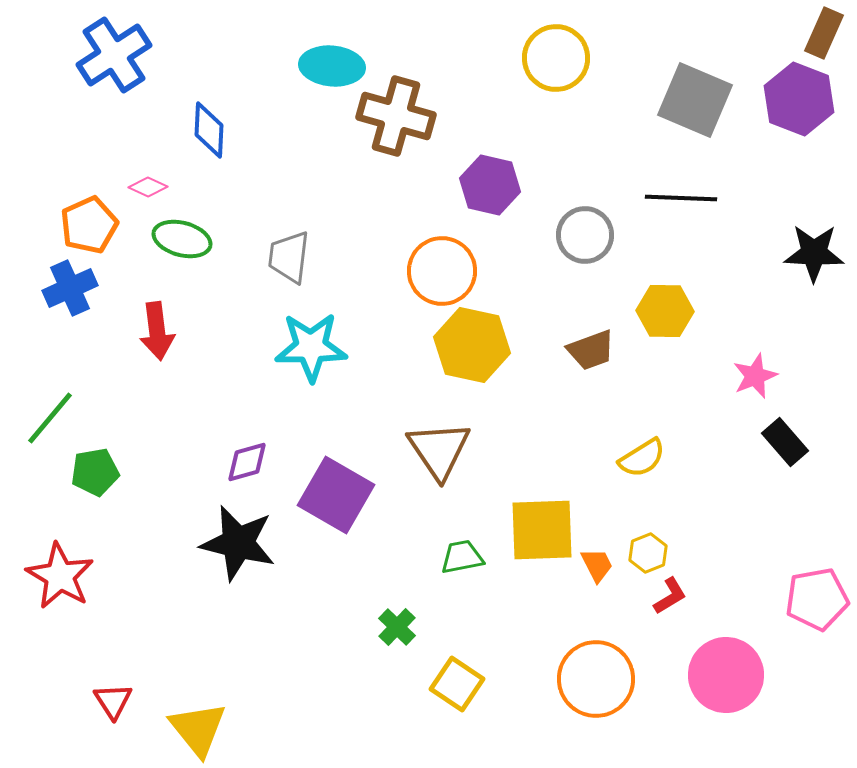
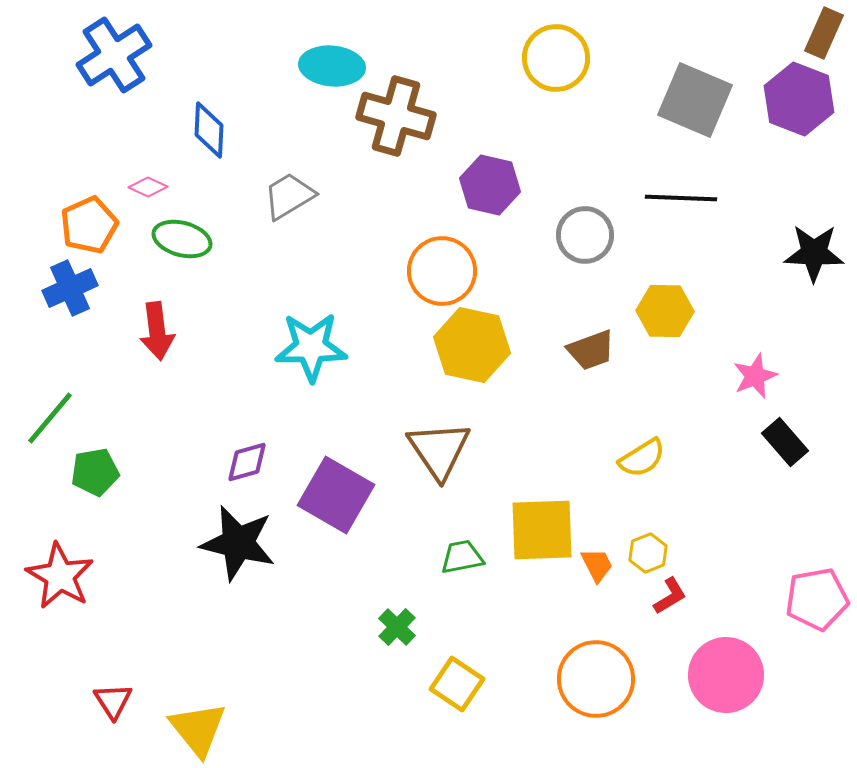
gray trapezoid at (289, 257): moved 61 px up; rotated 52 degrees clockwise
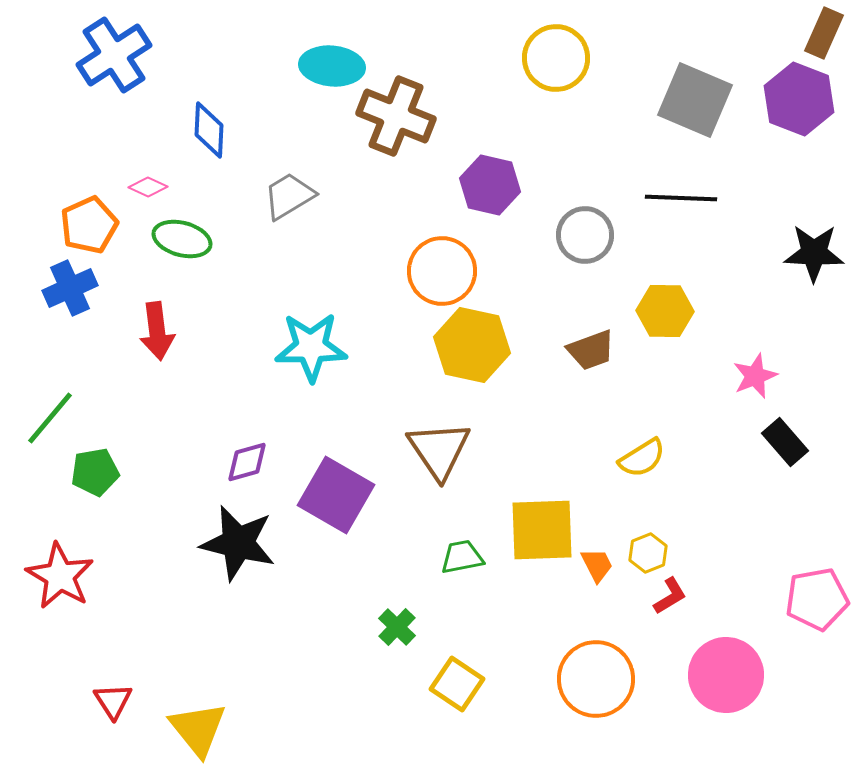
brown cross at (396, 116): rotated 6 degrees clockwise
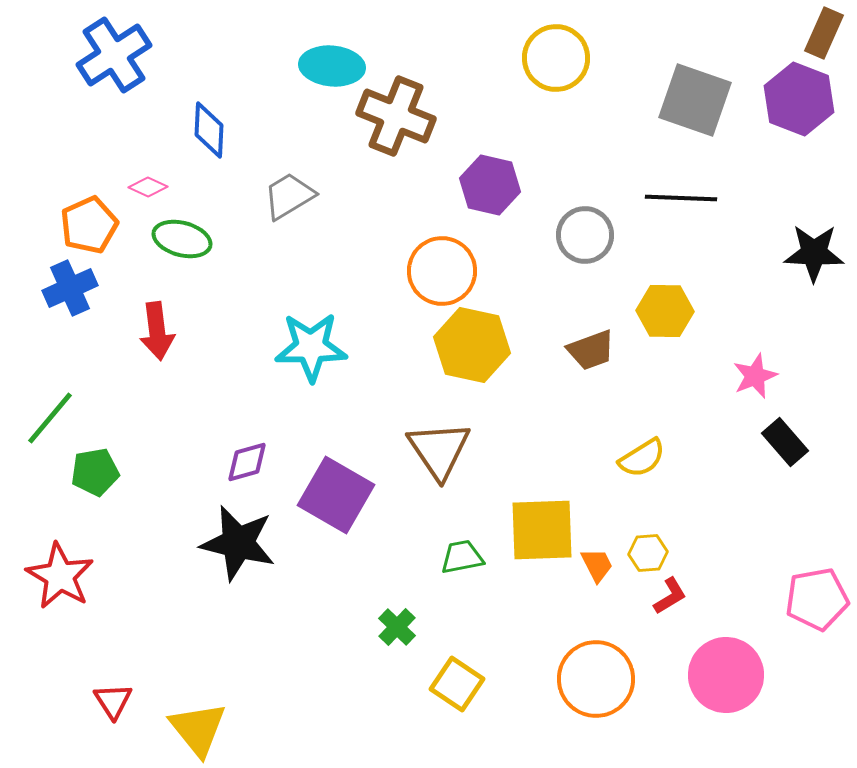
gray square at (695, 100): rotated 4 degrees counterclockwise
yellow hexagon at (648, 553): rotated 18 degrees clockwise
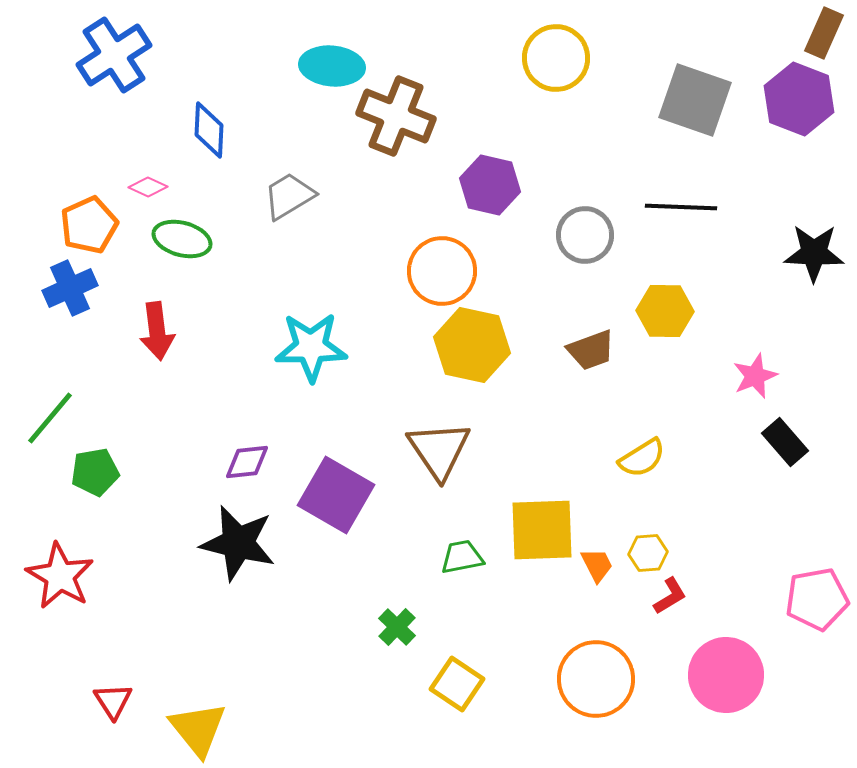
black line at (681, 198): moved 9 px down
purple diamond at (247, 462): rotated 9 degrees clockwise
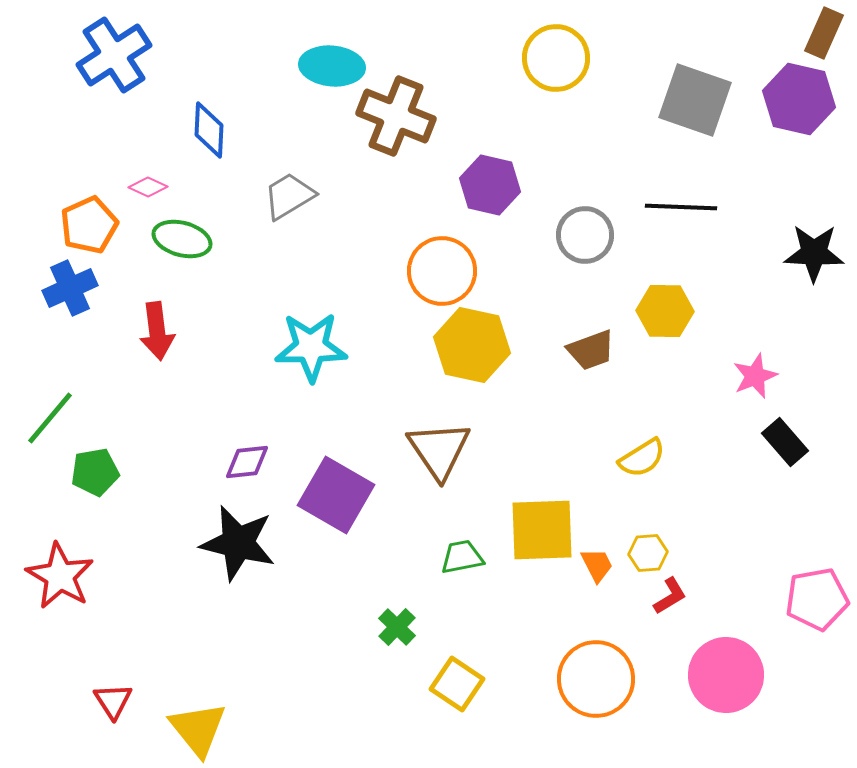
purple hexagon at (799, 99): rotated 8 degrees counterclockwise
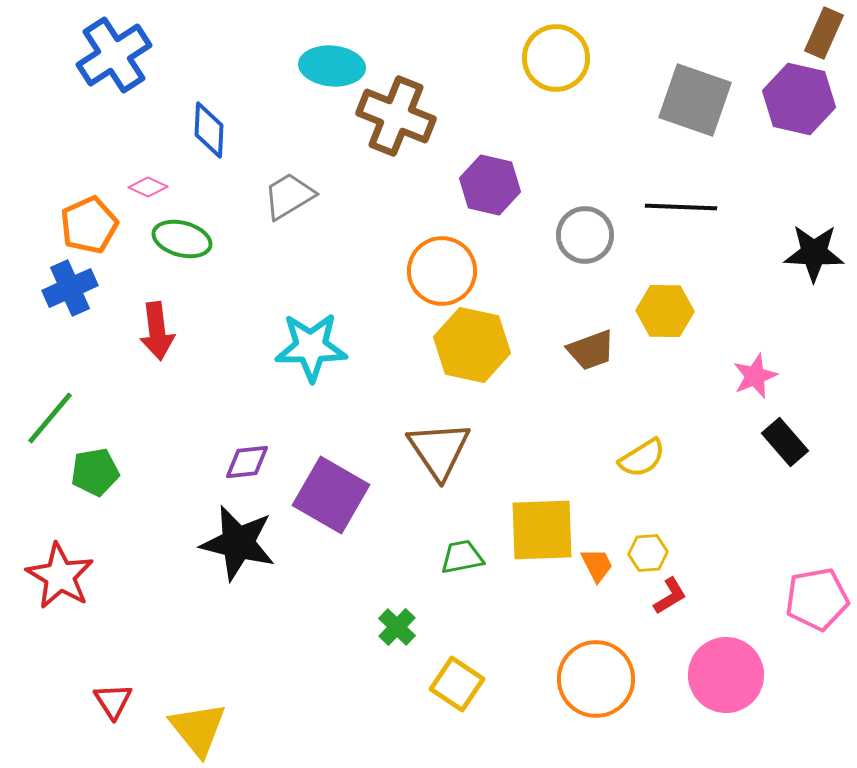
purple square at (336, 495): moved 5 px left
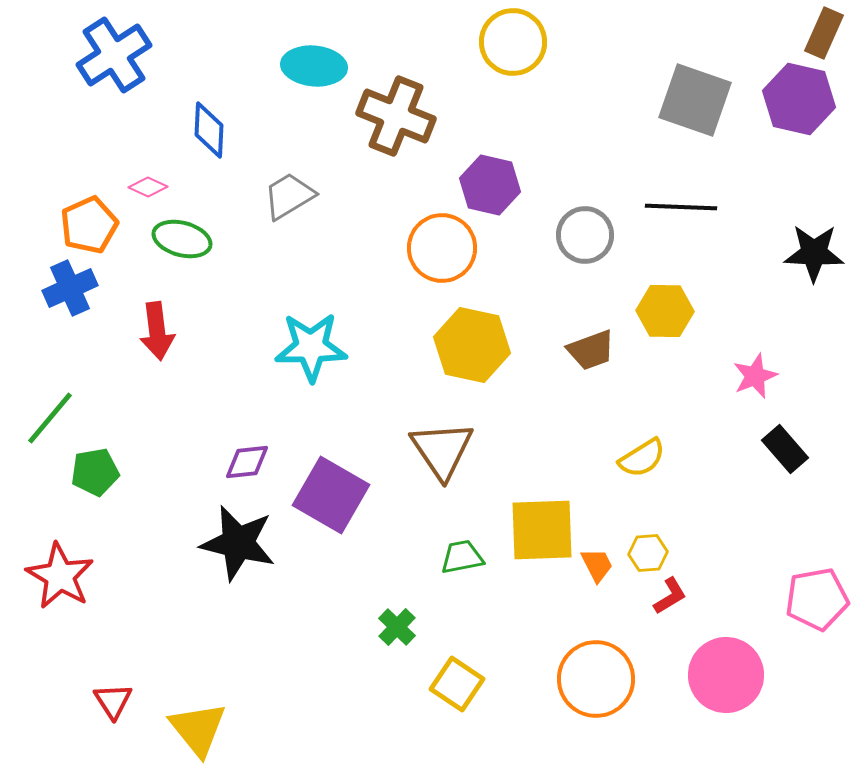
yellow circle at (556, 58): moved 43 px left, 16 px up
cyan ellipse at (332, 66): moved 18 px left
orange circle at (442, 271): moved 23 px up
black rectangle at (785, 442): moved 7 px down
brown triangle at (439, 450): moved 3 px right
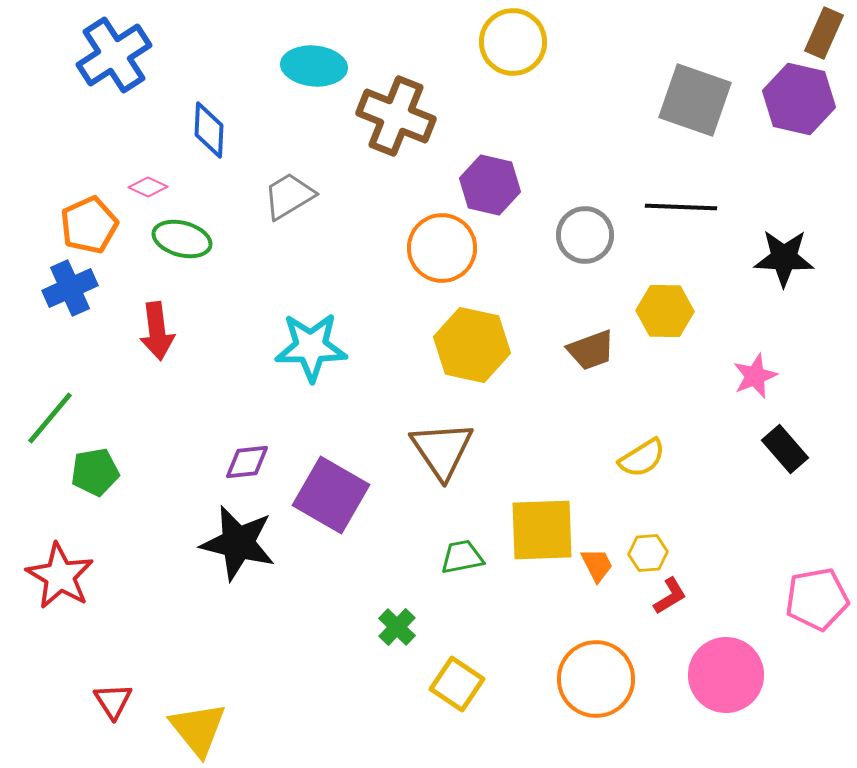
black star at (814, 253): moved 30 px left, 5 px down
